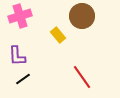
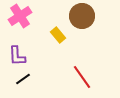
pink cross: rotated 15 degrees counterclockwise
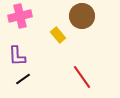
pink cross: rotated 20 degrees clockwise
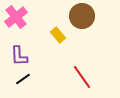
pink cross: moved 4 px left, 1 px down; rotated 25 degrees counterclockwise
purple L-shape: moved 2 px right
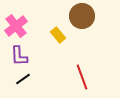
pink cross: moved 9 px down
red line: rotated 15 degrees clockwise
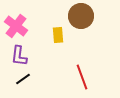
brown circle: moved 1 px left
pink cross: rotated 15 degrees counterclockwise
yellow rectangle: rotated 35 degrees clockwise
purple L-shape: rotated 10 degrees clockwise
